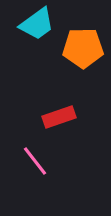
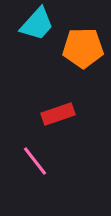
cyan trapezoid: rotated 12 degrees counterclockwise
red rectangle: moved 1 px left, 3 px up
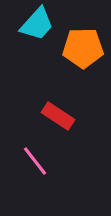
red rectangle: moved 2 px down; rotated 52 degrees clockwise
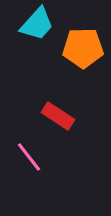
pink line: moved 6 px left, 4 px up
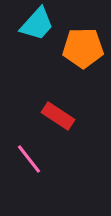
pink line: moved 2 px down
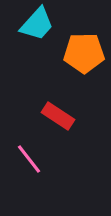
orange pentagon: moved 1 px right, 5 px down
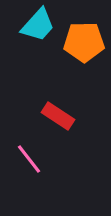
cyan trapezoid: moved 1 px right, 1 px down
orange pentagon: moved 11 px up
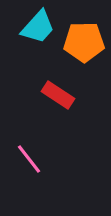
cyan trapezoid: moved 2 px down
red rectangle: moved 21 px up
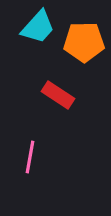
pink line: moved 1 px right, 2 px up; rotated 48 degrees clockwise
